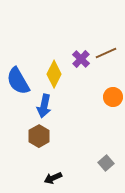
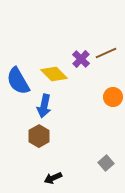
yellow diamond: rotated 72 degrees counterclockwise
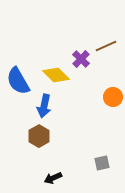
brown line: moved 7 px up
yellow diamond: moved 2 px right, 1 px down
gray square: moved 4 px left; rotated 28 degrees clockwise
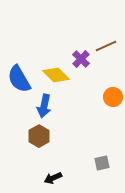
blue semicircle: moved 1 px right, 2 px up
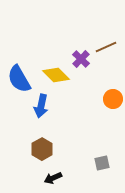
brown line: moved 1 px down
orange circle: moved 2 px down
blue arrow: moved 3 px left
brown hexagon: moved 3 px right, 13 px down
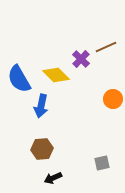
brown hexagon: rotated 25 degrees clockwise
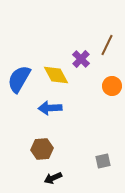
brown line: moved 1 px right, 2 px up; rotated 40 degrees counterclockwise
yellow diamond: rotated 16 degrees clockwise
blue semicircle: rotated 60 degrees clockwise
orange circle: moved 1 px left, 13 px up
blue arrow: moved 9 px right, 2 px down; rotated 75 degrees clockwise
gray square: moved 1 px right, 2 px up
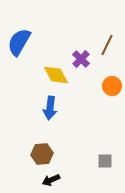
blue semicircle: moved 37 px up
blue arrow: rotated 80 degrees counterclockwise
brown hexagon: moved 5 px down
gray square: moved 2 px right; rotated 14 degrees clockwise
black arrow: moved 2 px left, 2 px down
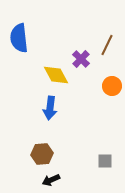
blue semicircle: moved 4 px up; rotated 36 degrees counterclockwise
